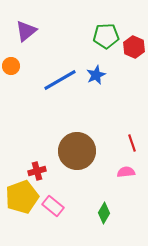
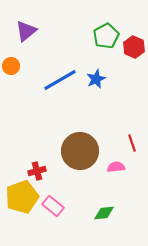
green pentagon: rotated 25 degrees counterclockwise
blue star: moved 4 px down
brown circle: moved 3 px right
pink semicircle: moved 10 px left, 5 px up
green diamond: rotated 55 degrees clockwise
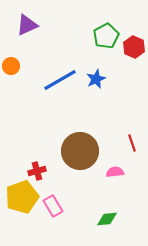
purple triangle: moved 1 px right, 6 px up; rotated 15 degrees clockwise
pink semicircle: moved 1 px left, 5 px down
pink rectangle: rotated 20 degrees clockwise
green diamond: moved 3 px right, 6 px down
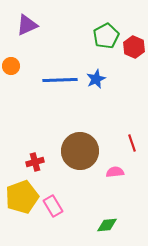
blue line: rotated 28 degrees clockwise
red cross: moved 2 px left, 9 px up
green diamond: moved 6 px down
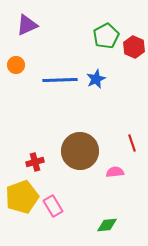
orange circle: moved 5 px right, 1 px up
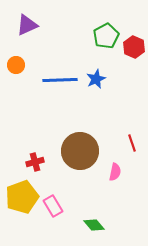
pink semicircle: rotated 108 degrees clockwise
green diamond: moved 13 px left; rotated 55 degrees clockwise
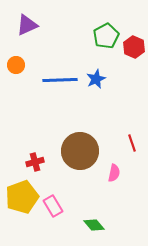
pink semicircle: moved 1 px left, 1 px down
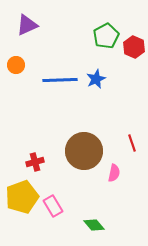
brown circle: moved 4 px right
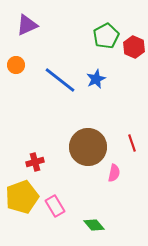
blue line: rotated 40 degrees clockwise
brown circle: moved 4 px right, 4 px up
pink rectangle: moved 2 px right
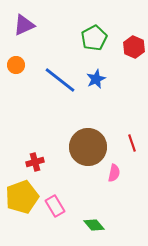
purple triangle: moved 3 px left
green pentagon: moved 12 px left, 2 px down
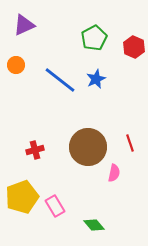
red line: moved 2 px left
red cross: moved 12 px up
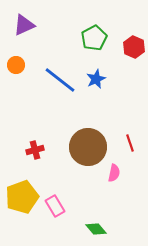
green diamond: moved 2 px right, 4 px down
